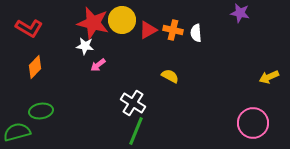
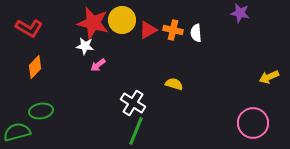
yellow semicircle: moved 4 px right, 8 px down; rotated 12 degrees counterclockwise
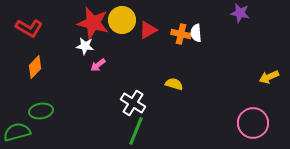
orange cross: moved 8 px right, 4 px down
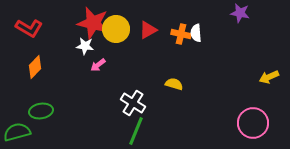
yellow circle: moved 6 px left, 9 px down
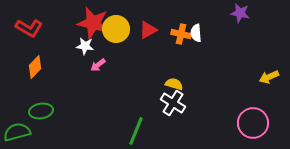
white cross: moved 40 px right
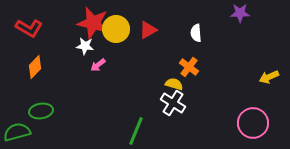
purple star: rotated 12 degrees counterclockwise
orange cross: moved 8 px right, 33 px down; rotated 24 degrees clockwise
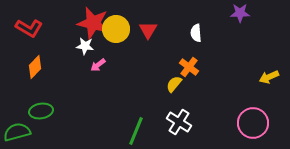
red triangle: rotated 30 degrees counterclockwise
yellow semicircle: rotated 66 degrees counterclockwise
white cross: moved 6 px right, 19 px down
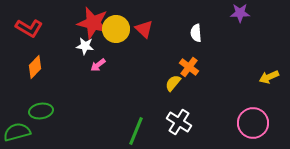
red triangle: moved 4 px left, 1 px up; rotated 18 degrees counterclockwise
yellow semicircle: moved 1 px left, 1 px up
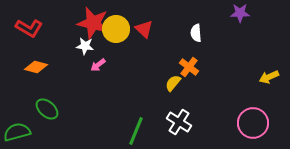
orange diamond: moved 1 px right; rotated 60 degrees clockwise
green ellipse: moved 6 px right, 2 px up; rotated 50 degrees clockwise
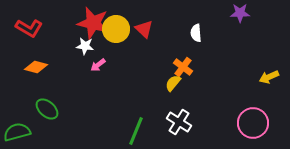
orange cross: moved 6 px left
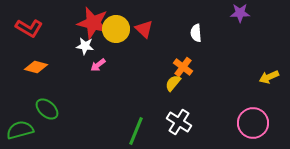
green semicircle: moved 3 px right, 2 px up
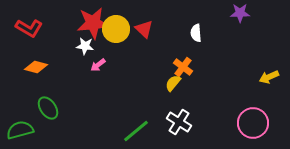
red star: rotated 20 degrees counterclockwise
green ellipse: moved 1 px right, 1 px up; rotated 15 degrees clockwise
green line: rotated 28 degrees clockwise
